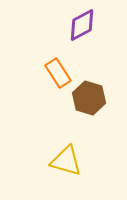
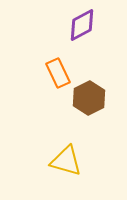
orange rectangle: rotated 8 degrees clockwise
brown hexagon: rotated 16 degrees clockwise
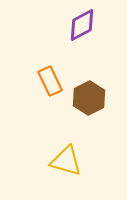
orange rectangle: moved 8 px left, 8 px down
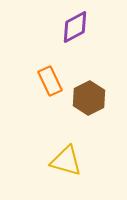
purple diamond: moved 7 px left, 2 px down
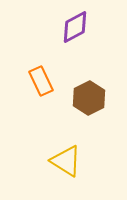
orange rectangle: moved 9 px left
yellow triangle: rotated 16 degrees clockwise
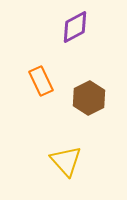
yellow triangle: rotated 16 degrees clockwise
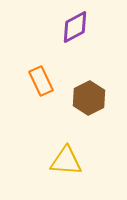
yellow triangle: rotated 44 degrees counterclockwise
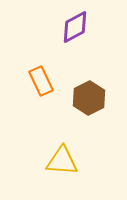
yellow triangle: moved 4 px left
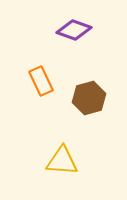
purple diamond: moved 1 px left, 3 px down; rotated 48 degrees clockwise
brown hexagon: rotated 12 degrees clockwise
